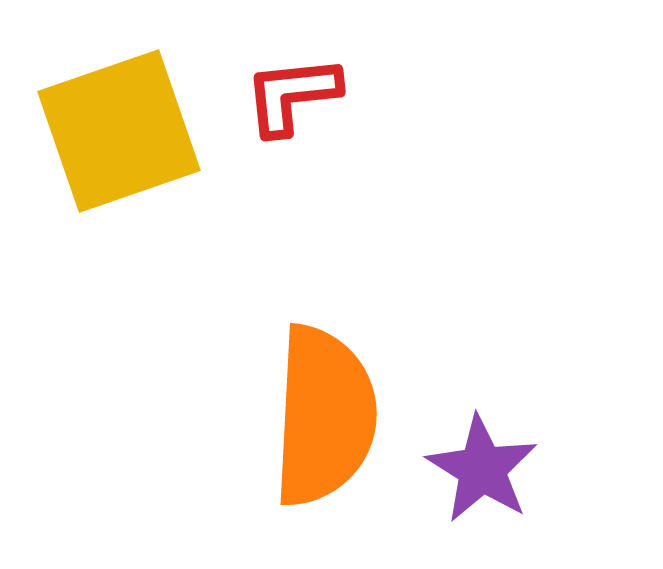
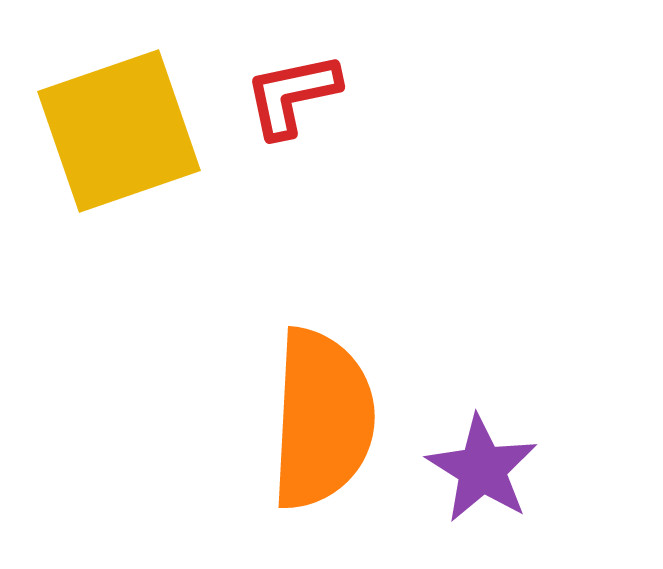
red L-shape: rotated 6 degrees counterclockwise
orange semicircle: moved 2 px left, 3 px down
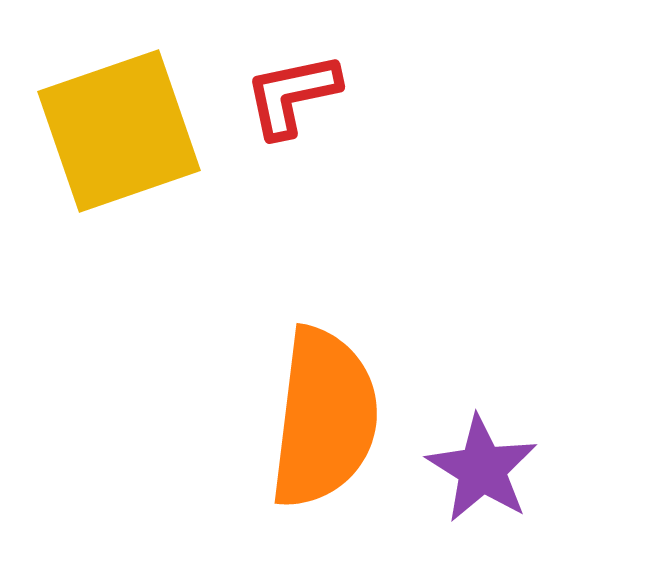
orange semicircle: moved 2 px right, 1 px up; rotated 4 degrees clockwise
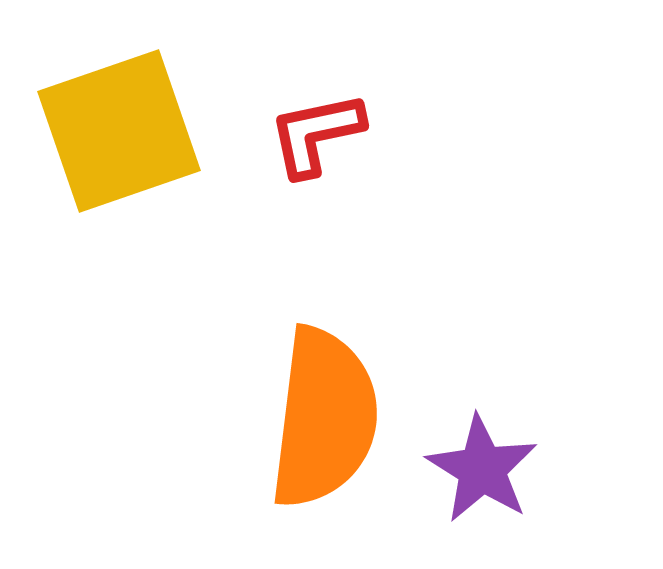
red L-shape: moved 24 px right, 39 px down
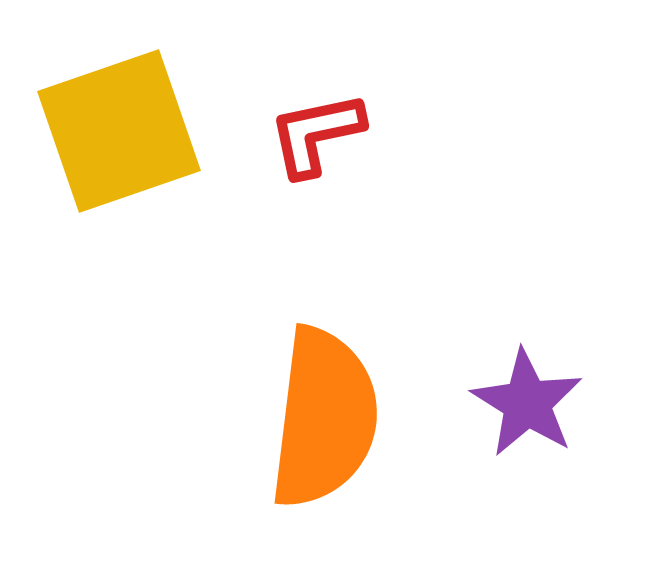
purple star: moved 45 px right, 66 px up
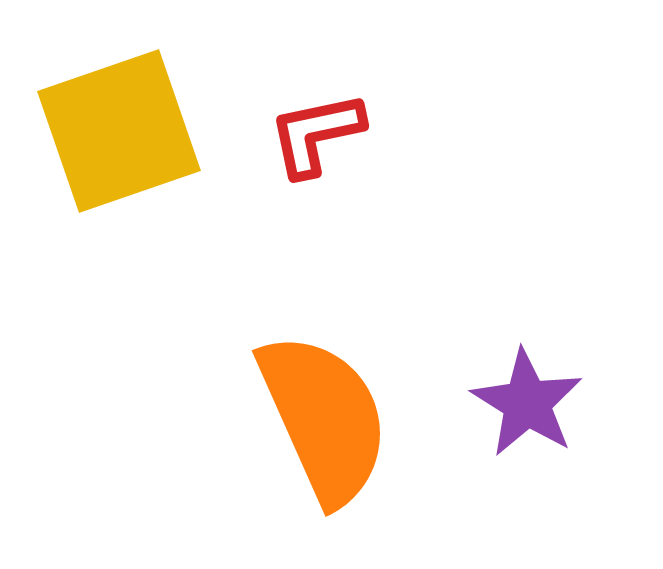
orange semicircle: rotated 31 degrees counterclockwise
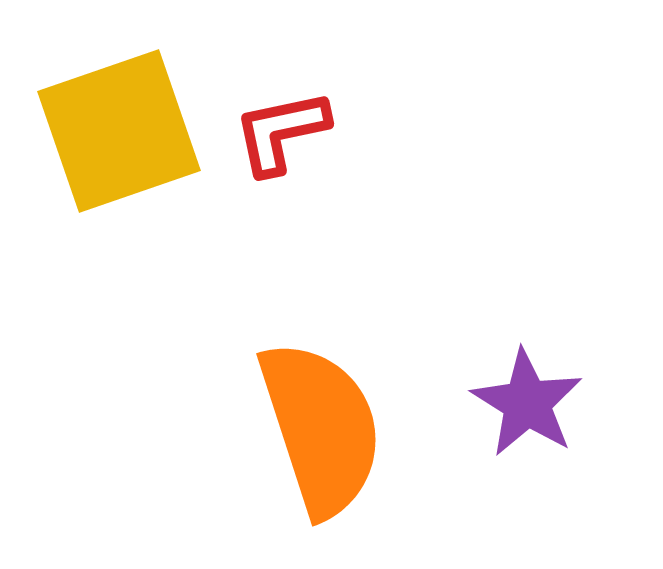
red L-shape: moved 35 px left, 2 px up
orange semicircle: moved 3 px left, 10 px down; rotated 6 degrees clockwise
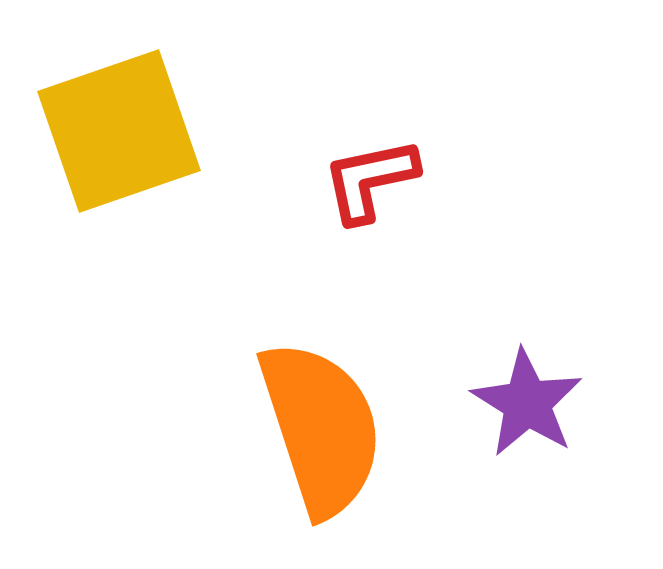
red L-shape: moved 89 px right, 48 px down
